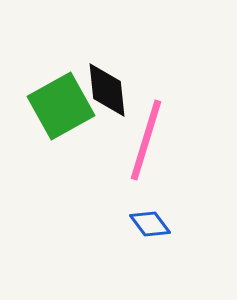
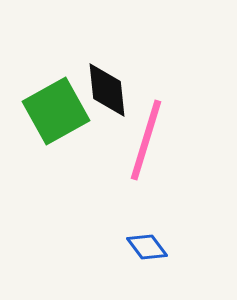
green square: moved 5 px left, 5 px down
blue diamond: moved 3 px left, 23 px down
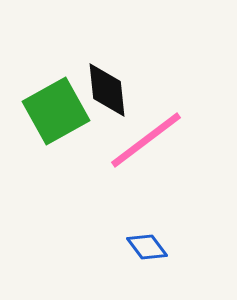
pink line: rotated 36 degrees clockwise
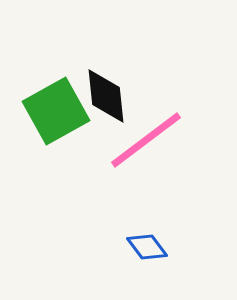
black diamond: moved 1 px left, 6 px down
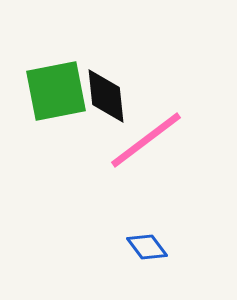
green square: moved 20 px up; rotated 18 degrees clockwise
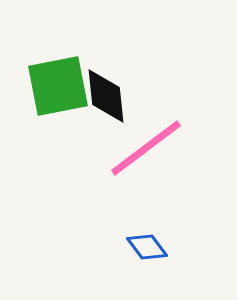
green square: moved 2 px right, 5 px up
pink line: moved 8 px down
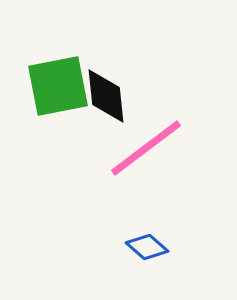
blue diamond: rotated 12 degrees counterclockwise
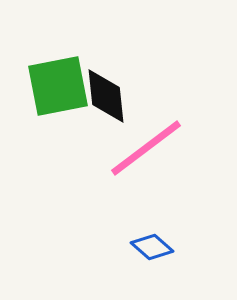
blue diamond: moved 5 px right
